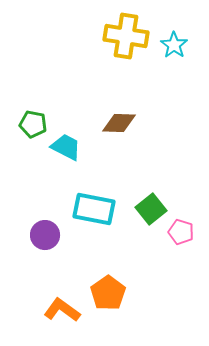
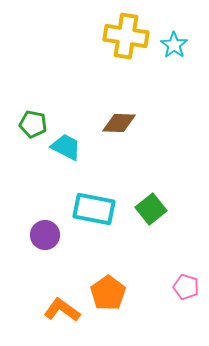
pink pentagon: moved 5 px right, 55 px down
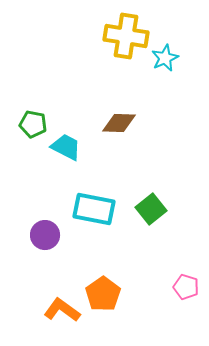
cyan star: moved 9 px left, 13 px down; rotated 12 degrees clockwise
orange pentagon: moved 5 px left, 1 px down
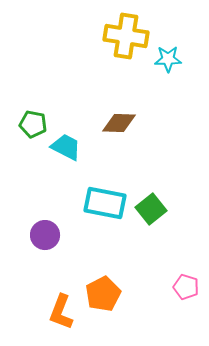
cyan star: moved 3 px right, 1 px down; rotated 24 degrees clockwise
cyan rectangle: moved 11 px right, 6 px up
orange pentagon: rotated 8 degrees clockwise
orange L-shape: moved 1 px left, 2 px down; rotated 105 degrees counterclockwise
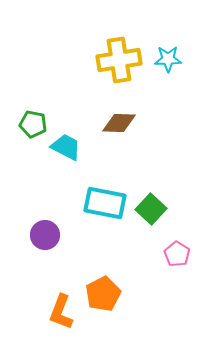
yellow cross: moved 7 px left, 24 px down; rotated 18 degrees counterclockwise
green square: rotated 8 degrees counterclockwise
pink pentagon: moved 9 px left, 33 px up; rotated 15 degrees clockwise
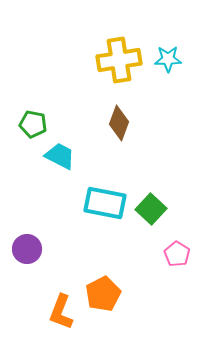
brown diamond: rotated 72 degrees counterclockwise
cyan trapezoid: moved 6 px left, 9 px down
purple circle: moved 18 px left, 14 px down
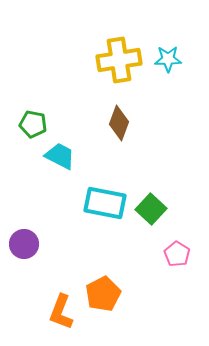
purple circle: moved 3 px left, 5 px up
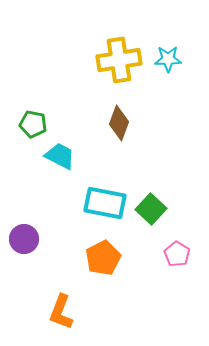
purple circle: moved 5 px up
orange pentagon: moved 36 px up
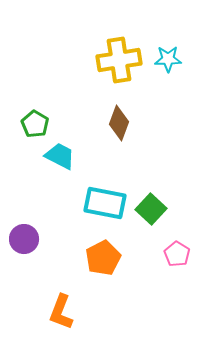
green pentagon: moved 2 px right; rotated 20 degrees clockwise
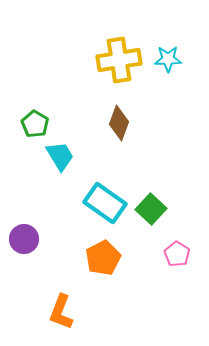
cyan trapezoid: rotated 32 degrees clockwise
cyan rectangle: rotated 24 degrees clockwise
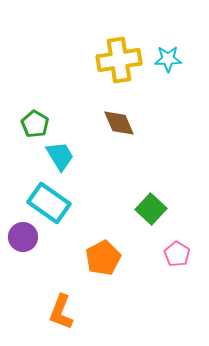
brown diamond: rotated 44 degrees counterclockwise
cyan rectangle: moved 56 px left
purple circle: moved 1 px left, 2 px up
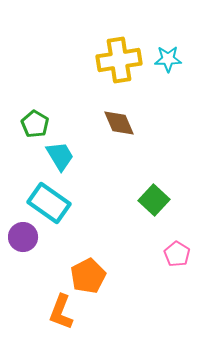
green square: moved 3 px right, 9 px up
orange pentagon: moved 15 px left, 18 px down
